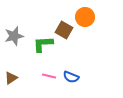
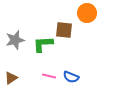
orange circle: moved 2 px right, 4 px up
brown square: rotated 24 degrees counterclockwise
gray star: moved 1 px right, 4 px down
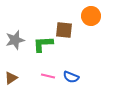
orange circle: moved 4 px right, 3 px down
pink line: moved 1 px left
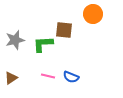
orange circle: moved 2 px right, 2 px up
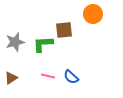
brown square: rotated 12 degrees counterclockwise
gray star: moved 2 px down
blue semicircle: rotated 21 degrees clockwise
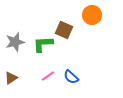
orange circle: moved 1 px left, 1 px down
brown square: rotated 30 degrees clockwise
pink line: rotated 48 degrees counterclockwise
